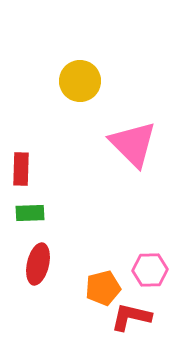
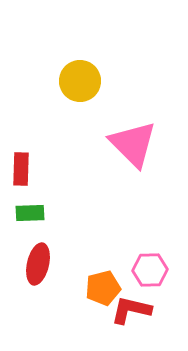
red L-shape: moved 7 px up
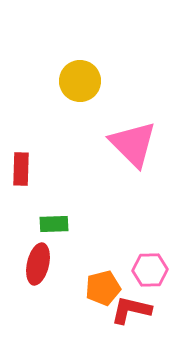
green rectangle: moved 24 px right, 11 px down
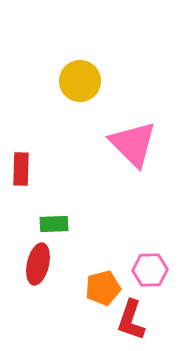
red L-shape: moved 10 px down; rotated 84 degrees counterclockwise
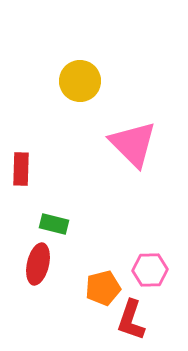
green rectangle: rotated 16 degrees clockwise
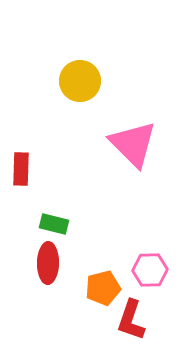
red ellipse: moved 10 px right, 1 px up; rotated 12 degrees counterclockwise
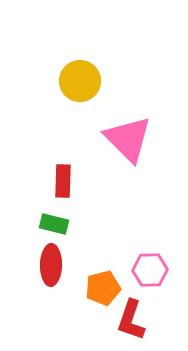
pink triangle: moved 5 px left, 5 px up
red rectangle: moved 42 px right, 12 px down
red ellipse: moved 3 px right, 2 px down
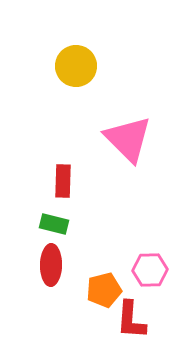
yellow circle: moved 4 px left, 15 px up
orange pentagon: moved 1 px right, 2 px down
red L-shape: rotated 15 degrees counterclockwise
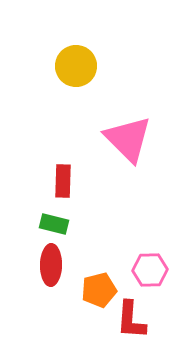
orange pentagon: moved 5 px left
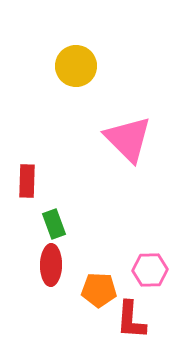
red rectangle: moved 36 px left
green rectangle: rotated 56 degrees clockwise
orange pentagon: rotated 16 degrees clockwise
